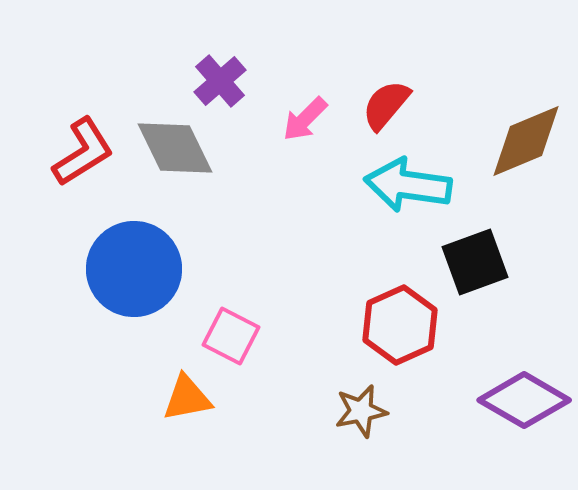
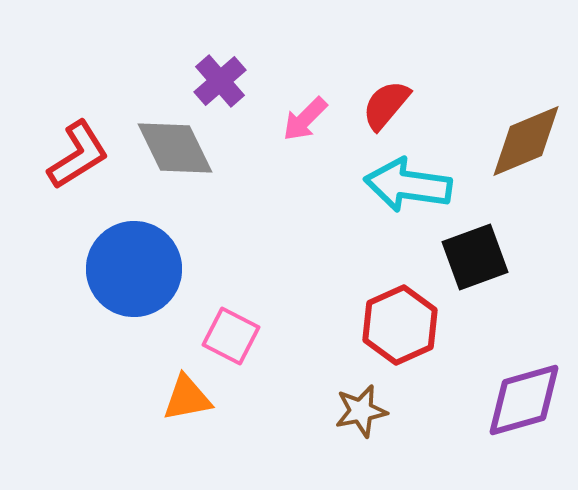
red L-shape: moved 5 px left, 3 px down
black square: moved 5 px up
purple diamond: rotated 46 degrees counterclockwise
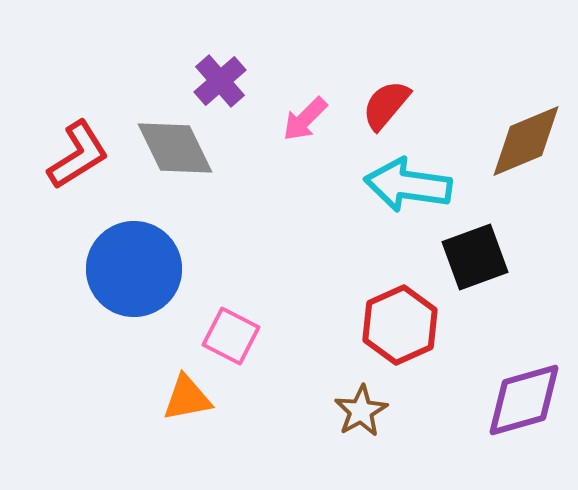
brown star: rotated 18 degrees counterclockwise
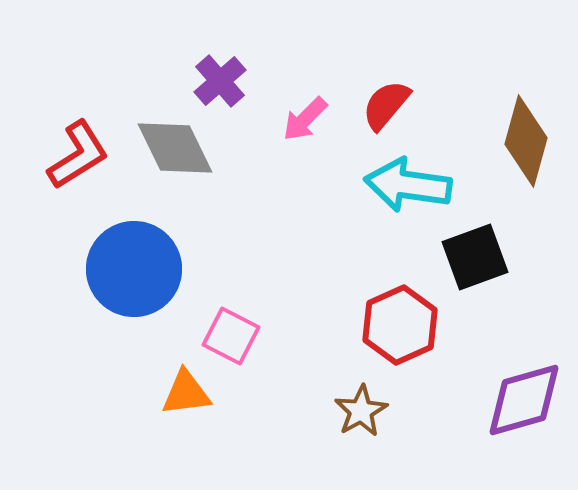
brown diamond: rotated 52 degrees counterclockwise
orange triangle: moved 1 px left, 5 px up; rotated 4 degrees clockwise
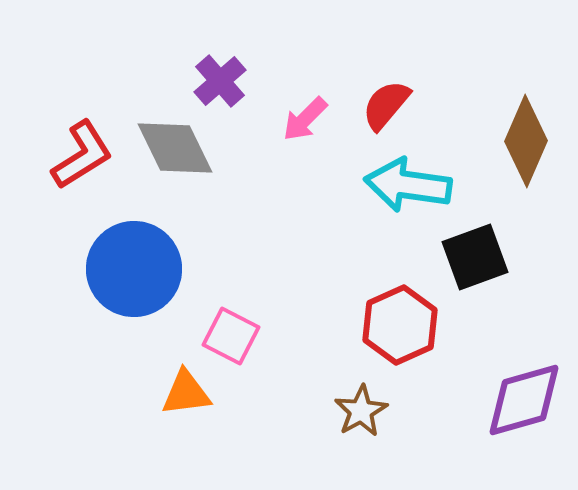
brown diamond: rotated 8 degrees clockwise
red L-shape: moved 4 px right
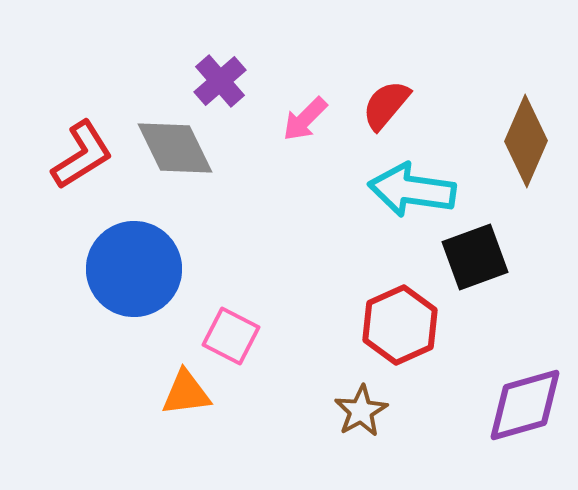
cyan arrow: moved 4 px right, 5 px down
purple diamond: moved 1 px right, 5 px down
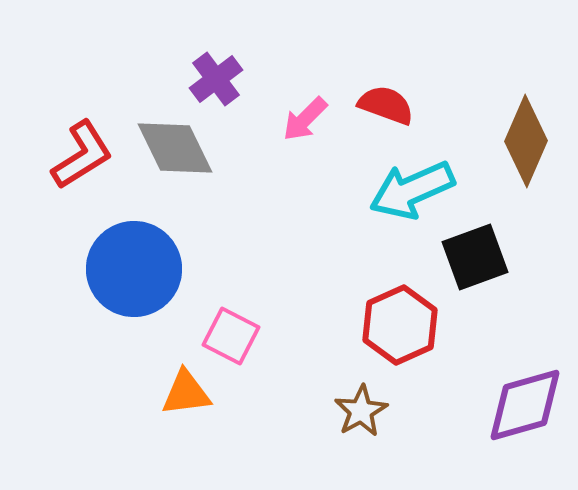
purple cross: moved 4 px left, 2 px up; rotated 4 degrees clockwise
red semicircle: rotated 70 degrees clockwise
cyan arrow: rotated 32 degrees counterclockwise
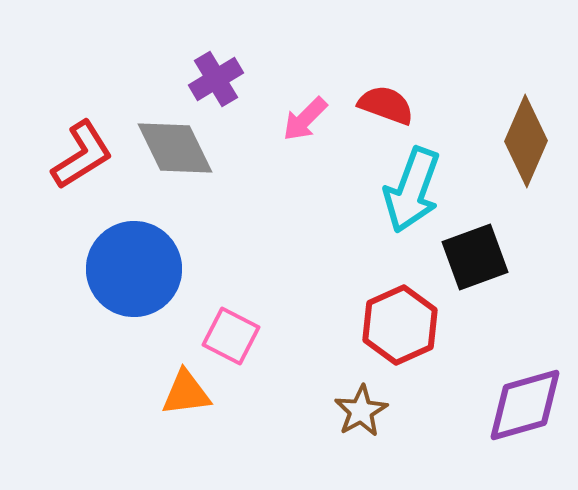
purple cross: rotated 6 degrees clockwise
cyan arrow: rotated 46 degrees counterclockwise
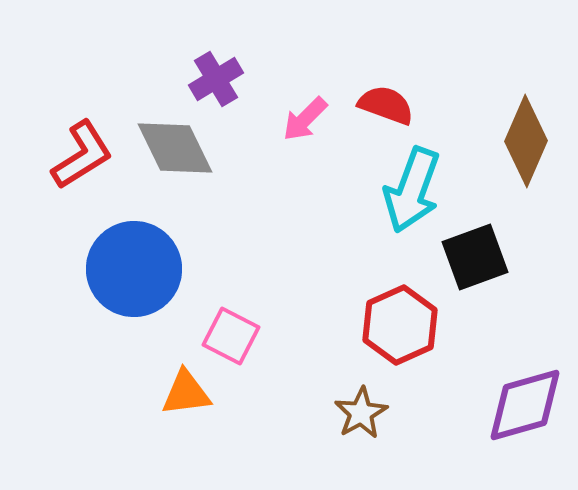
brown star: moved 2 px down
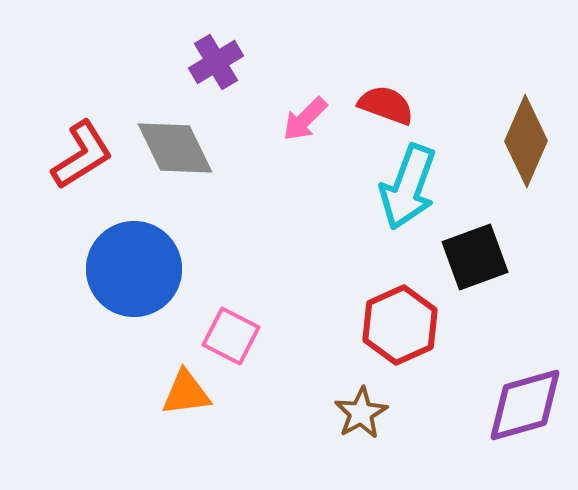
purple cross: moved 17 px up
cyan arrow: moved 4 px left, 3 px up
